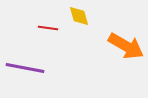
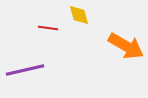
yellow diamond: moved 1 px up
purple line: moved 2 px down; rotated 24 degrees counterclockwise
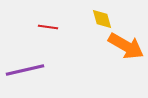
yellow diamond: moved 23 px right, 4 px down
red line: moved 1 px up
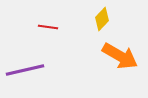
yellow diamond: rotated 60 degrees clockwise
orange arrow: moved 6 px left, 10 px down
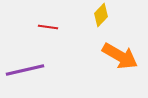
yellow diamond: moved 1 px left, 4 px up
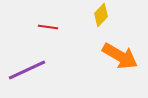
purple line: moved 2 px right; rotated 12 degrees counterclockwise
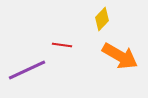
yellow diamond: moved 1 px right, 4 px down
red line: moved 14 px right, 18 px down
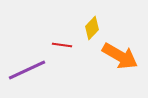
yellow diamond: moved 10 px left, 9 px down
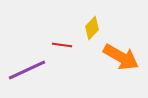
orange arrow: moved 1 px right, 1 px down
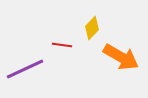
purple line: moved 2 px left, 1 px up
